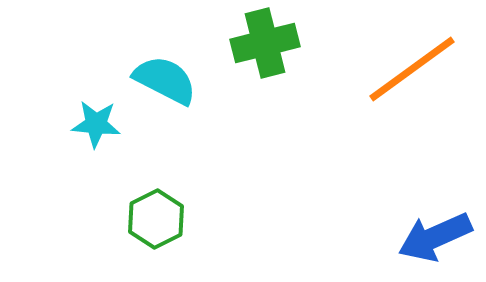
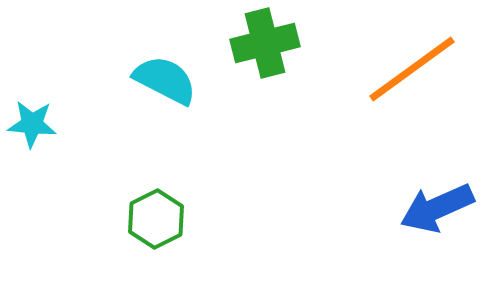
cyan star: moved 64 px left
blue arrow: moved 2 px right, 29 px up
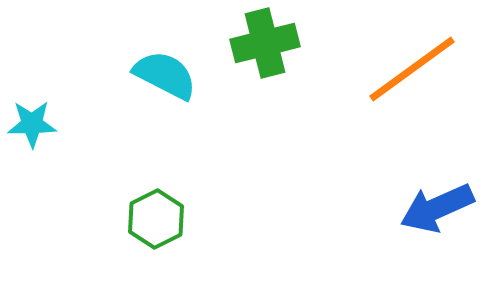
cyan semicircle: moved 5 px up
cyan star: rotated 6 degrees counterclockwise
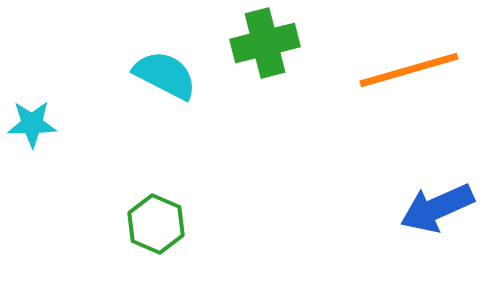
orange line: moved 3 px left, 1 px down; rotated 20 degrees clockwise
green hexagon: moved 5 px down; rotated 10 degrees counterclockwise
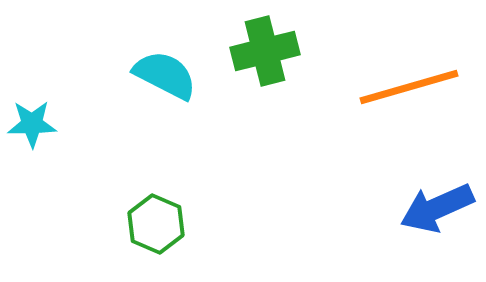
green cross: moved 8 px down
orange line: moved 17 px down
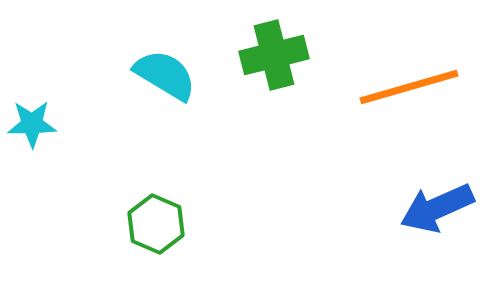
green cross: moved 9 px right, 4 px down
cyan semicircle: rotated 4 degrees clockwise
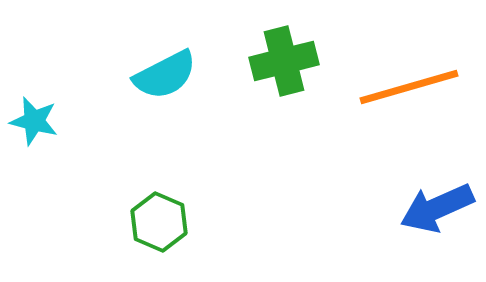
green cross: moved 10 px right, 6 px down
cyan semicircle: rotated 122 degrees clockwise
cyan star: moved 2 px right, 3 px up; rotated 15 degrees clockwise
green hexagon: moved 3 px right, 2 px up
